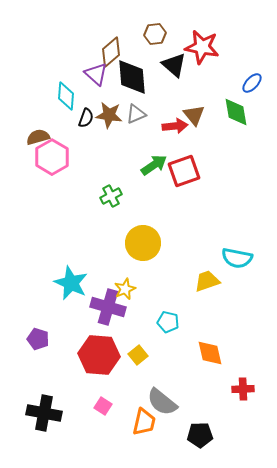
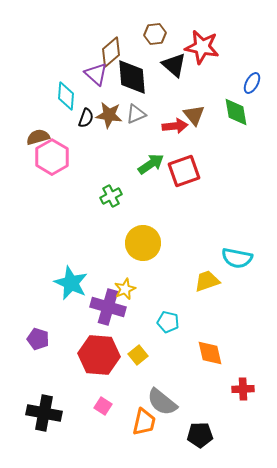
blue ellipse: rotated 15 degrees counterclockwise
green arrow: moved 3 px left, 1 px up
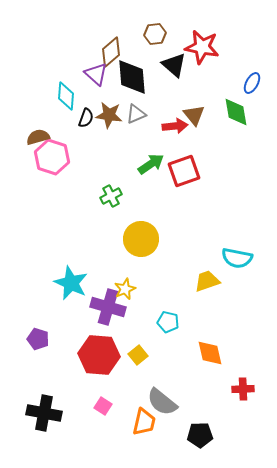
pink hexagon: rotated 12 degrees counterclockwise
yellow circle: moved 2 px left, 4 px up
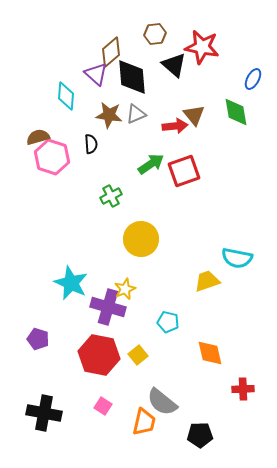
blue ellipse: moved 1 px right, 4 px up
black semicircle: moved 5 px right, 26 px down; rotated 24 degrees counterclockwise
red hexagon: rotated 6 degrees clockwise
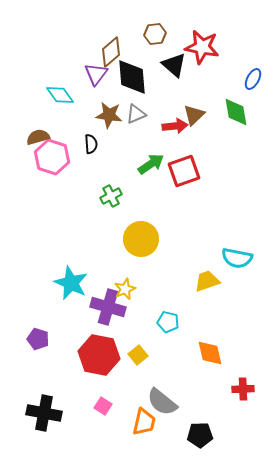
purple triangle: rotated 25 degrees clockwise
cyan diamond: moved 6 px left, 1 px up; rotated 40 degrees counterclockwise
brown triangle: rotated 25 degrees clockwise
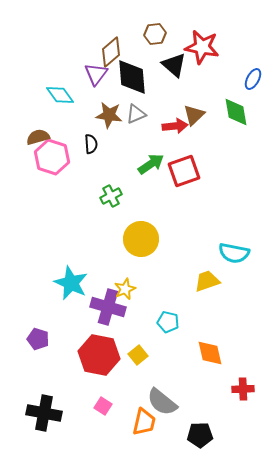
cyan semicircle: moved 3 px left, 5 px up
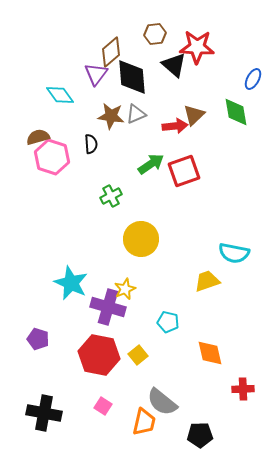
red star: moved 5 px left; rotated 8 degrees counterclockwise
brown star: moved 2 px right, 1 px down
